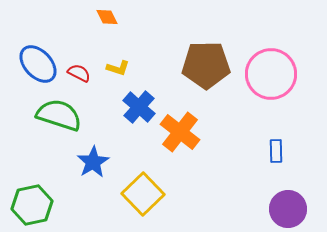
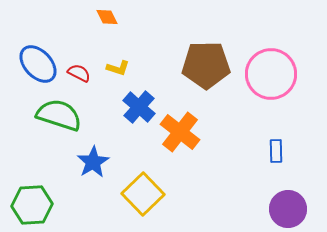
green hexagon: rotated 9 degrees clockwise
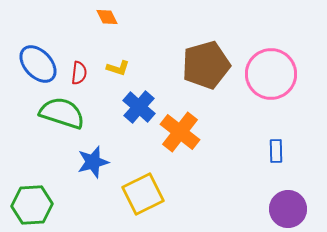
brown pentagon: rotated 15 degrees counterclockwise
red semicircle: rotated 70 degrees clockwise
green semicircle: moved 3 px right, 2 px up
blue star: rotated 16 degrees clockwise
yellow square: rotated 18 degrees clockwise
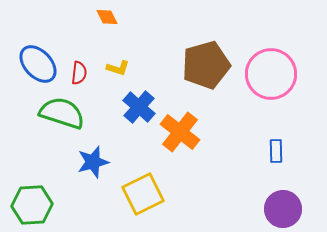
purple circle: moved 5 px left
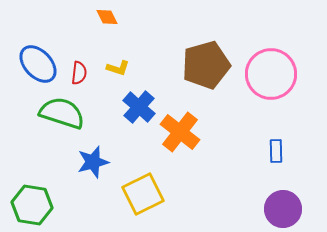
green hexagon: rotated 12 degrees clockwise
